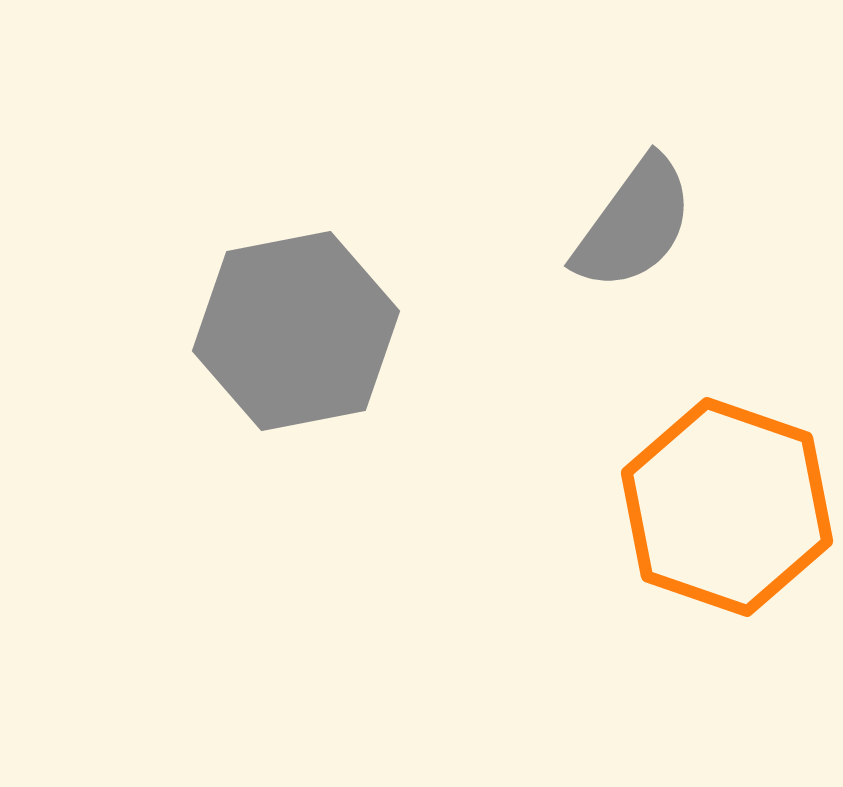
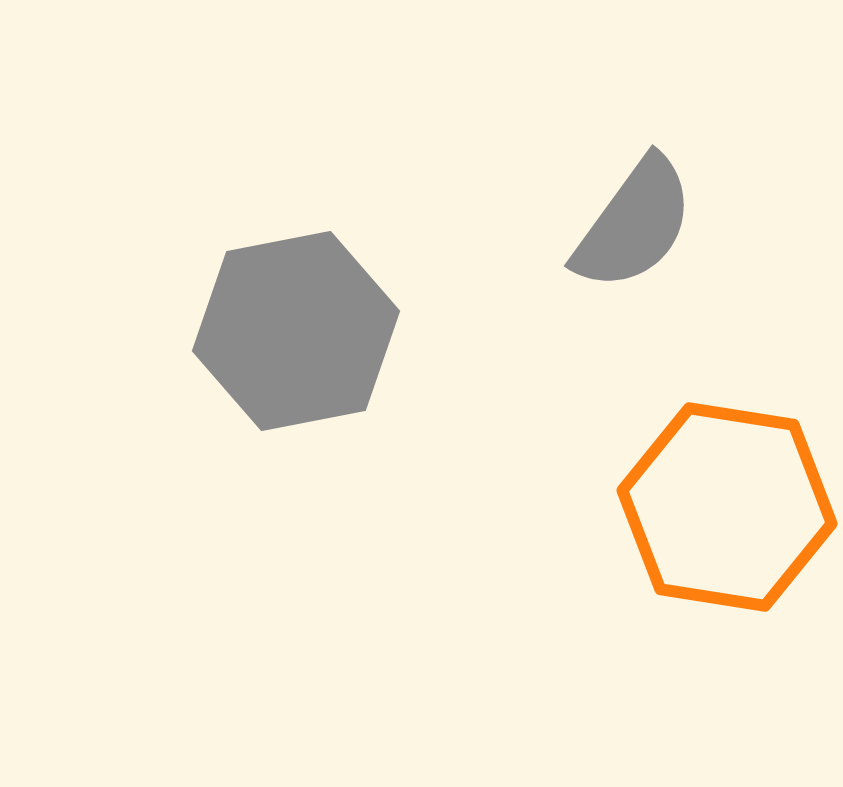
orange hexagon: rotated 10 degrees counterclockwise
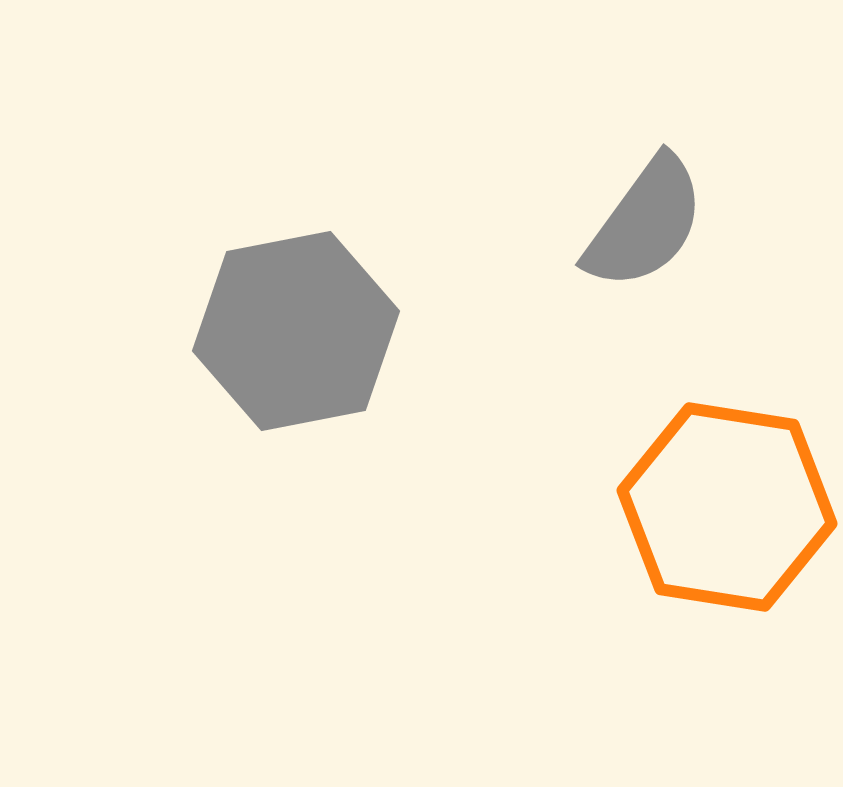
gray semicircle: moved 11 px right, 1 px up
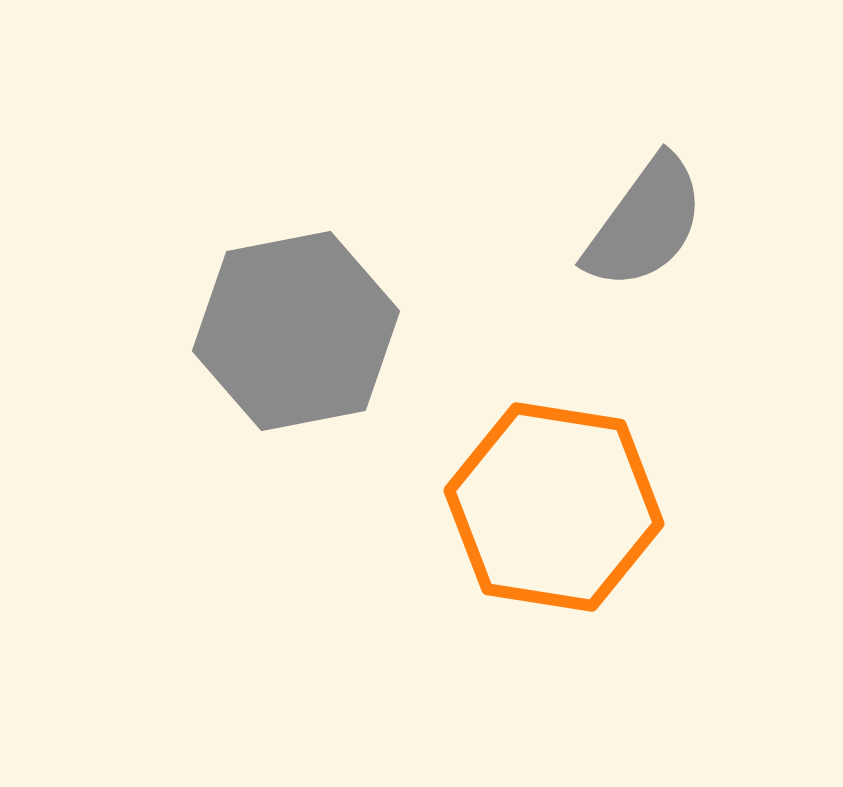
orange hexagon: moved 173 px left
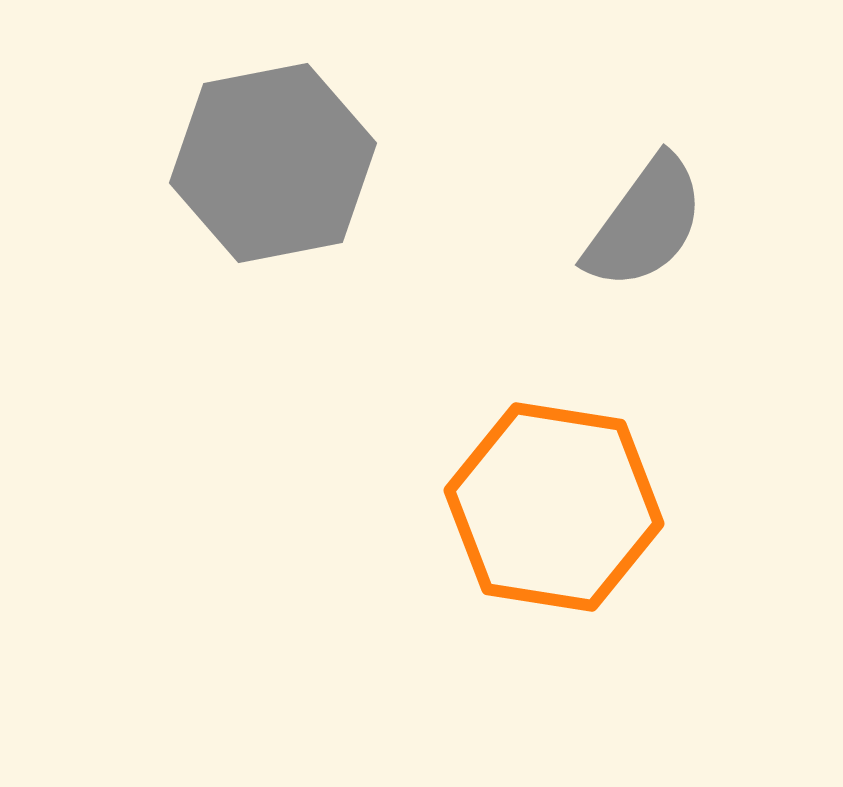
gray hexagon: moved 23 px left, 168 px up
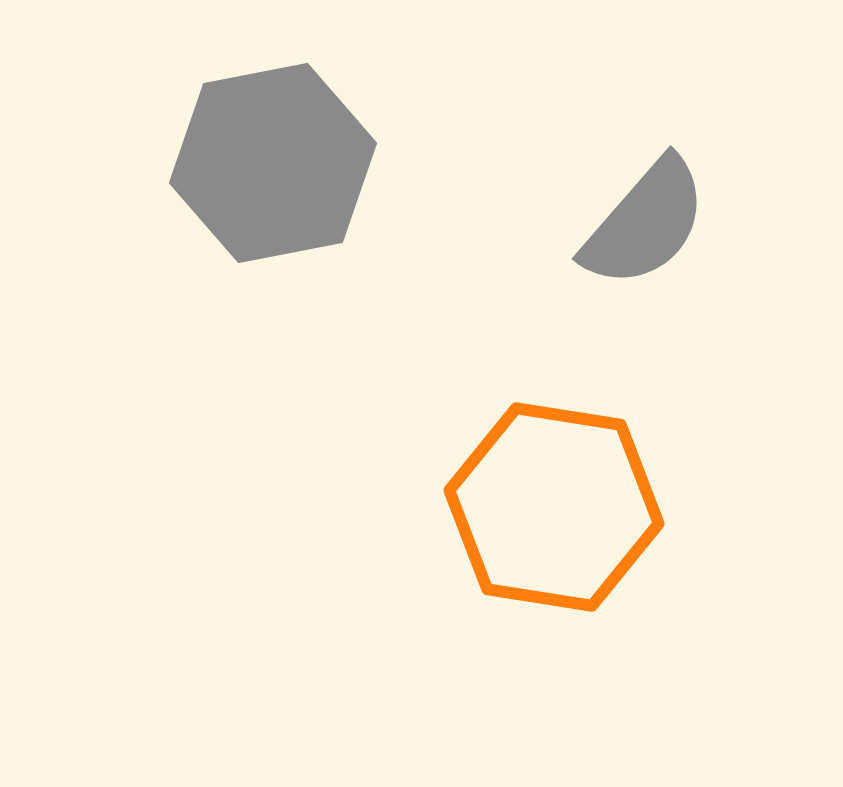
gray semicircle: rotated 5 degrees clockwise
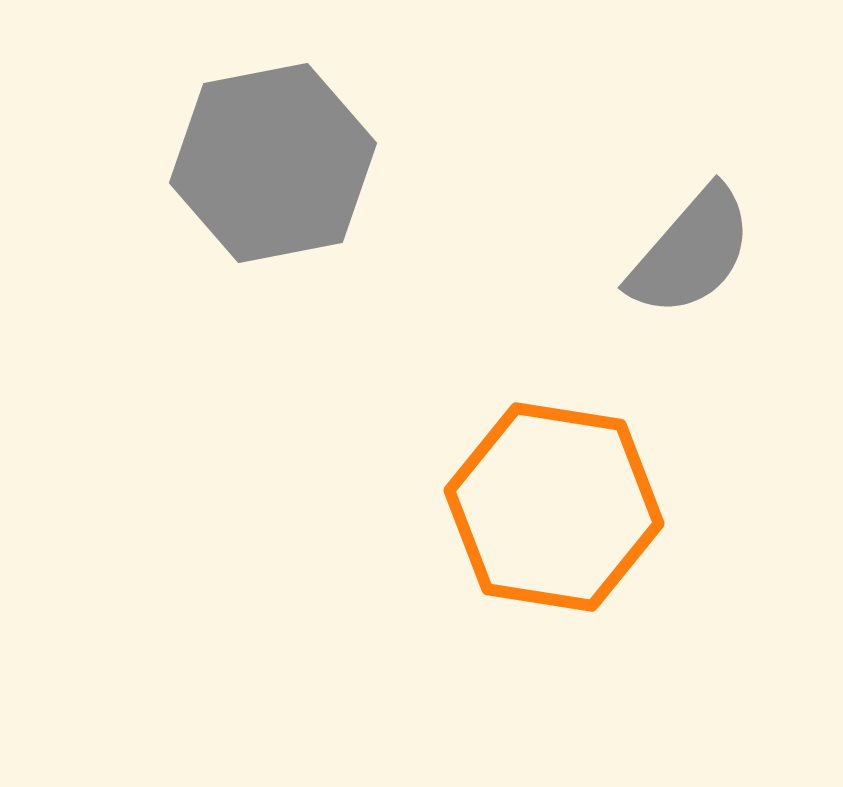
gray semicircle: moved 46 px right, 29 px down
